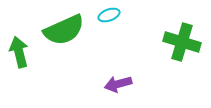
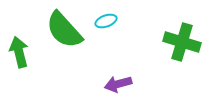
cyan ellipse: moved 3 px left, 6 px down
green semicircle: rotated 72 degrees clockwise
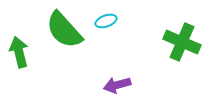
green cross: rotated 6 degrees clockwise
purple arrow: moved 1 px left, 1 px down
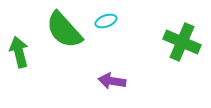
purple arrow: moved 5 px left, 4 px up; rotated 24 degrees clockwise
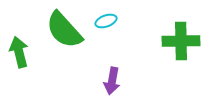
green cross: moved 1 px left, 1 px up; rotated 24 degrees counterclockwise
purple arrow: rotated 88 degrees counterclockwise
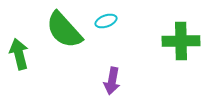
green arrow: moved 2 px down
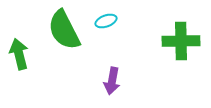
green semicircle: rotated 15 degrees clockwise
